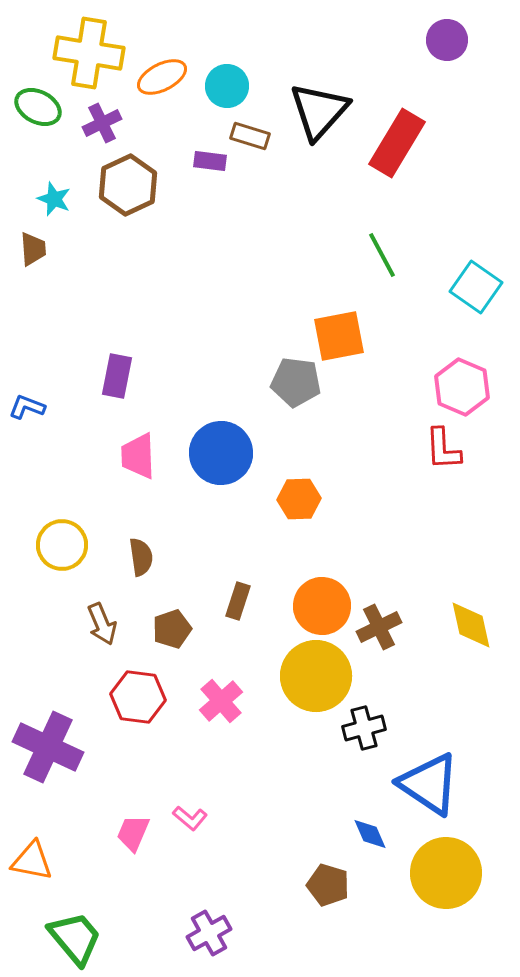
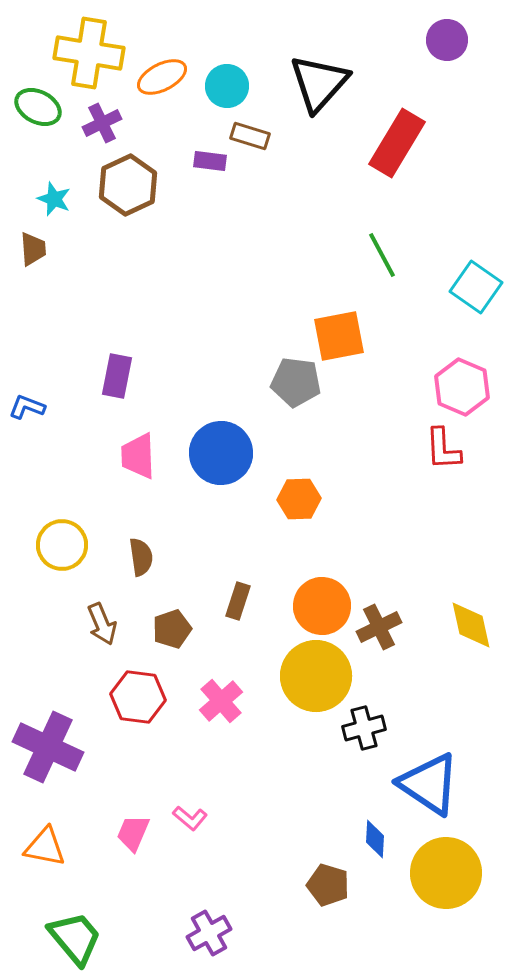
black triangle at (319, 111): moved 28 px up
blue diamond at (370, 834): moved 5 px right, 5 px down; rotated 27 degrees clockwise
orange triangle at (32, 861): moved 13 px right, 14 px up
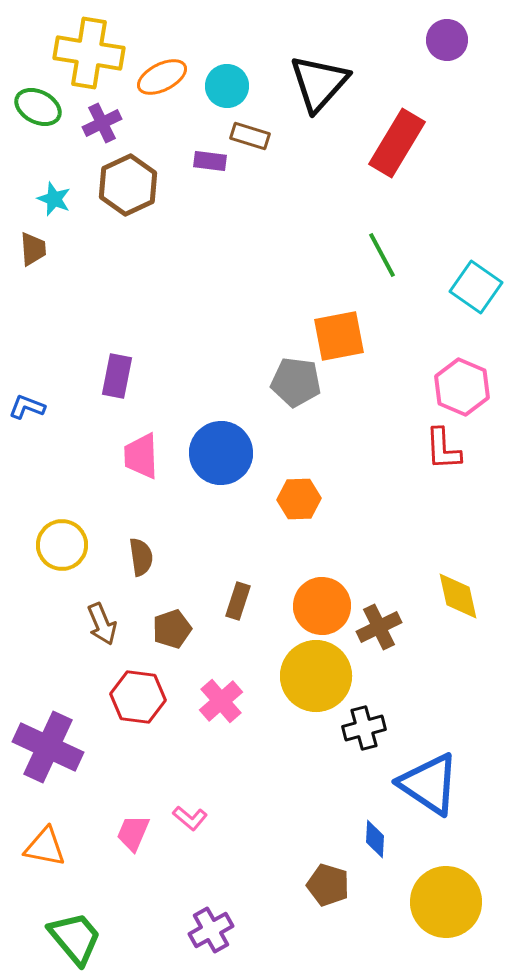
pink trapezoid at (138, 456): moved 3 px right
yellow diamond at (471, 625): moved 13 px left, 29 px up
yellow circle at (446, 873): moved 29 px down
purple cross at (209, 933): moved 2 px right, 3 px up
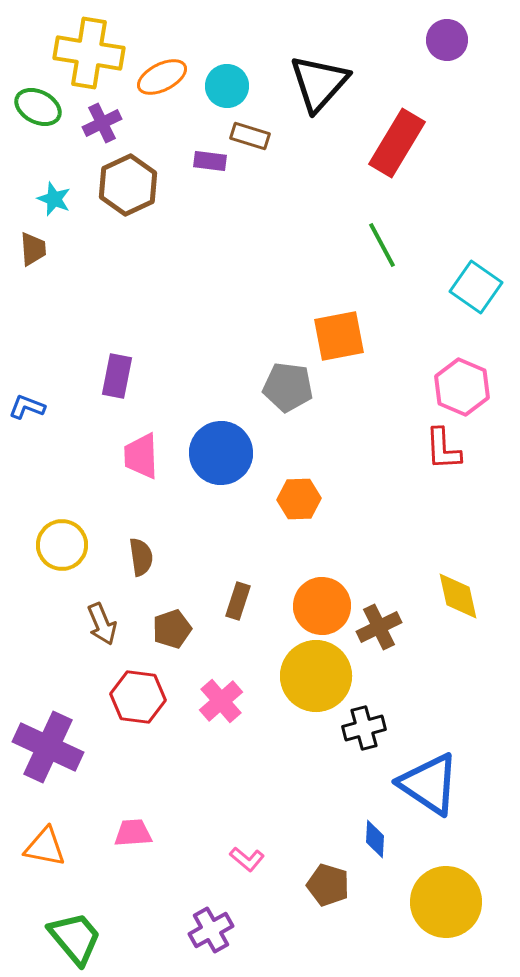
green line at (382, 255): moved 10 px up
gray pentagon at (296, 382): moved 8 px left, 5 px down
pink L-shape at (190, 818): moved 57 px right, 41 px down
pink trapezoid at (133, 833): rotated 63 degrees clockwise
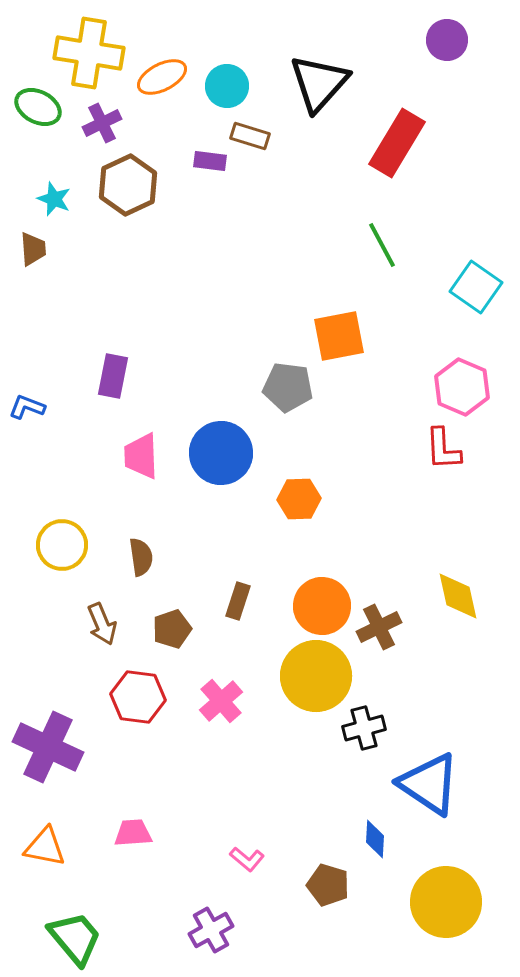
purple rectangle at (117, 376): moved 4 px left
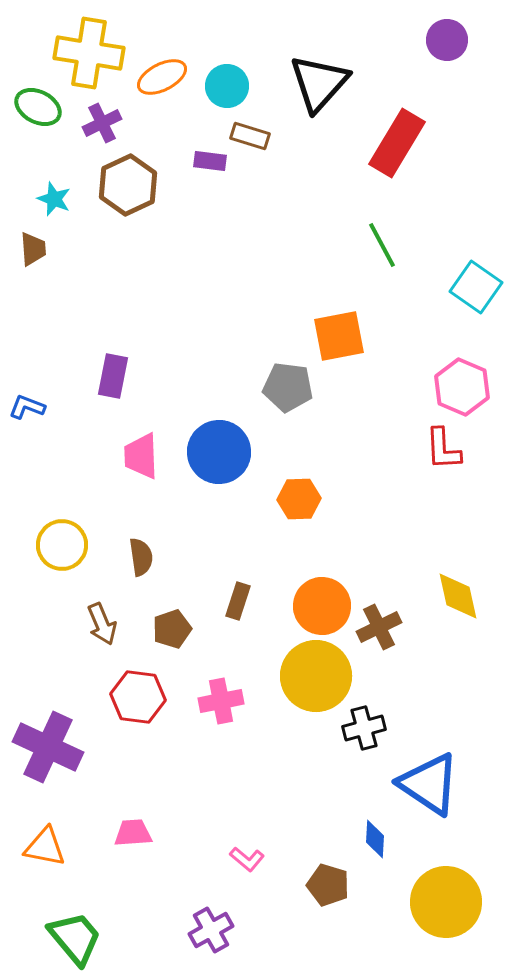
blue circle at (221, 453): moved 2 px left, 1 px up
pink cross at (221, 701): rotated 30 degrees clockwise
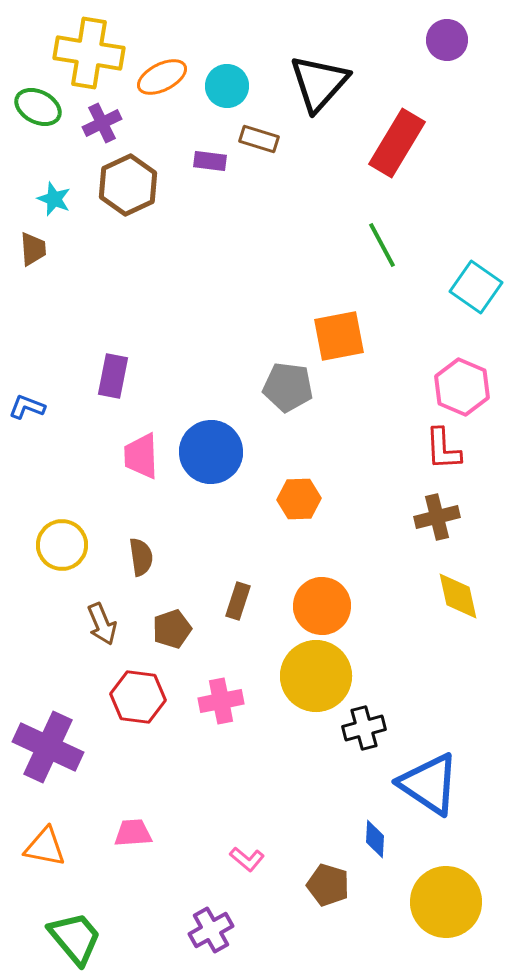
brown rectangle at (250, 136): moved 9 px right, 3 px down
blue circle at (219, 452): moved 8 px left
brown cross at (379, 627): moved 58 px right, 110 px up; rotated 12 degrees clockwise
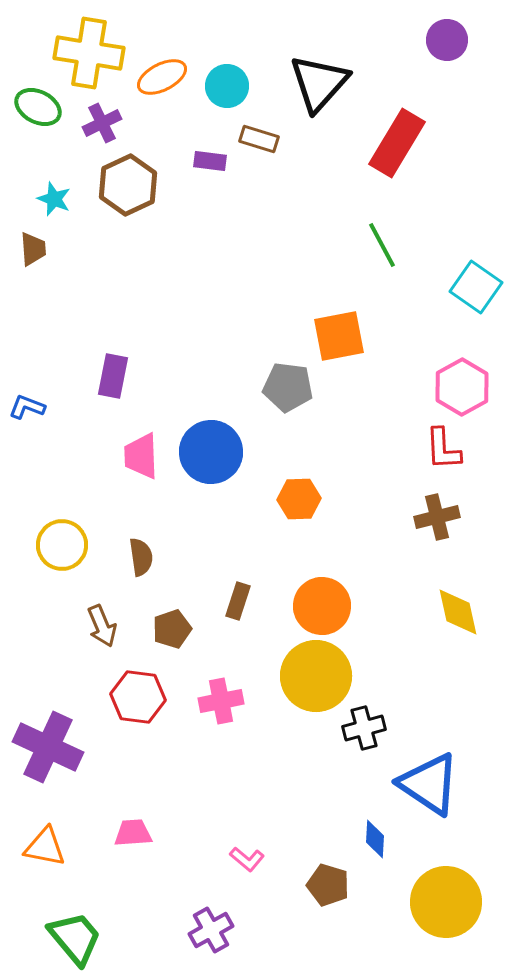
pink hexagon at (462, 387): rotated 8 degrees clockwise
yellow diamond at (458, 596): moved 16 px down
brown arrow at (102, 624): moved 2 px down
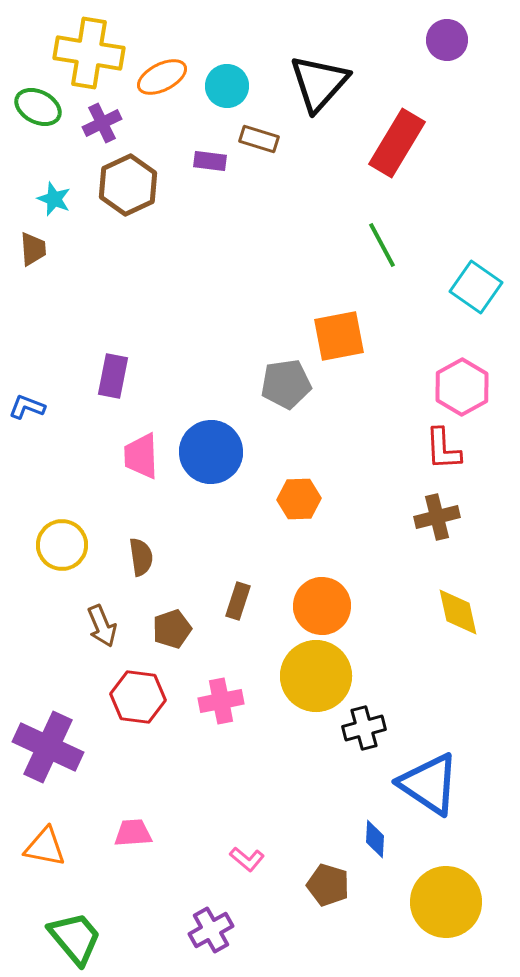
gray pentagon at (288, 387): moved 2 px left, 3 px up; rotated 15 degrees counterclockwise
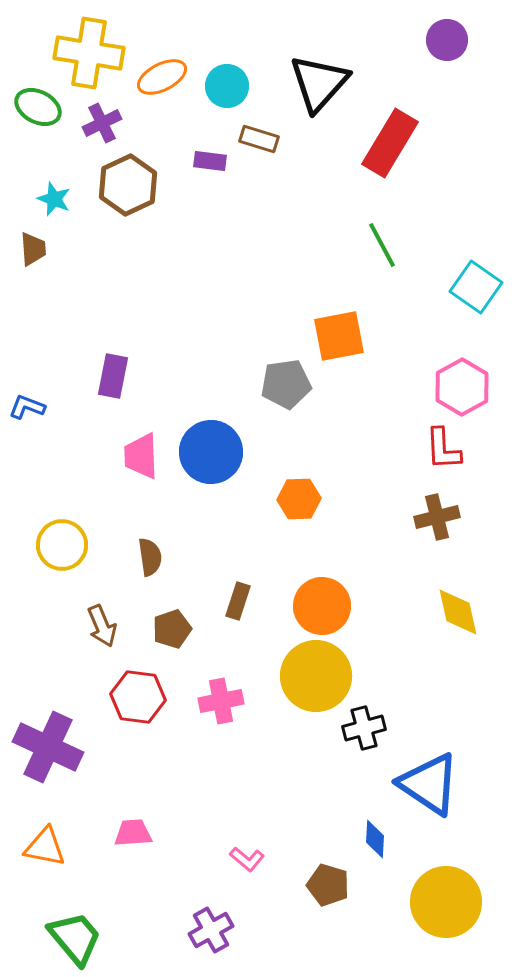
red rectangle at (397, 143): moved 7 px left
brown semicircle at (141, 557): moved 9 px right
